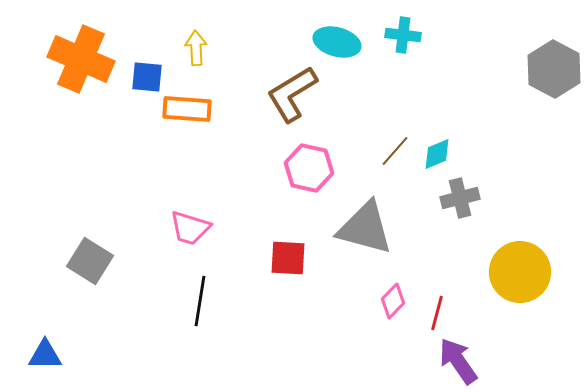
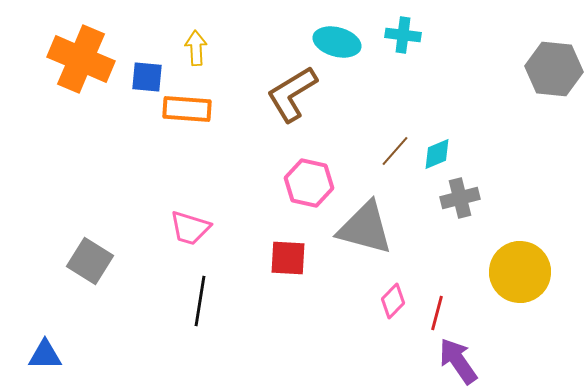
gray hexagon: rotated 22 degrees counterclockwise
pink hexagon: moved 15 px down
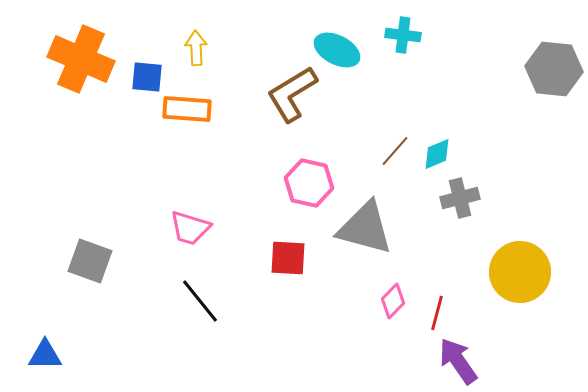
cyan ellipse: moved 8 px down; rotated 12 degrees clockwise
gray square: rotated 12 degrees counterclockwise
black line: rotated 48 degrees counterclockwise
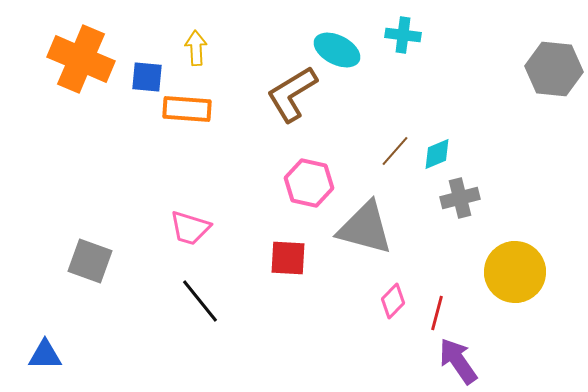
yellow circle: moved 5 px left
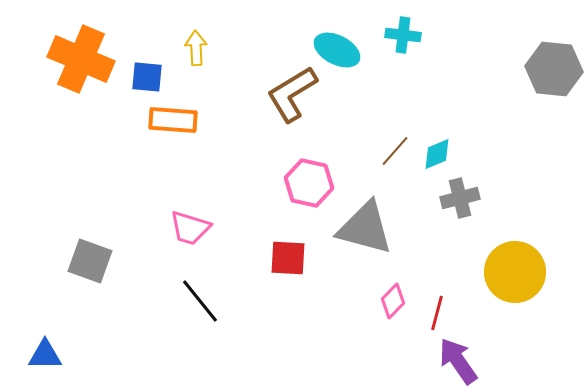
orange rectangle: moved 14 px left, 11 px down
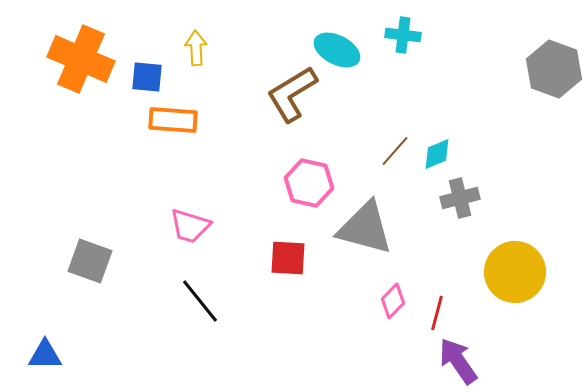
gray hexagon: rotated 14 degrees clockwise
pink trapezoid: moved 2 px up
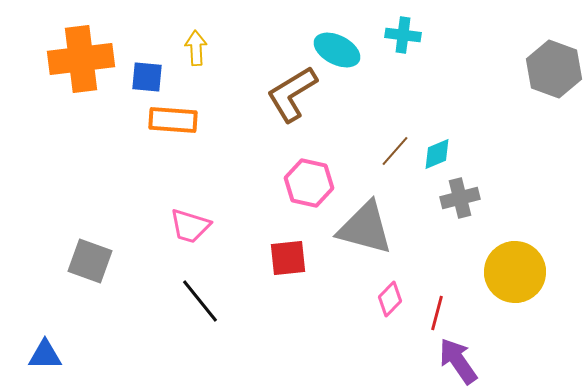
orange cross: rotated 30 degrees counterclockwise
red square: rotated 9 degrees counterclockwise
pink diamond: moved 3 px left, 2 px up
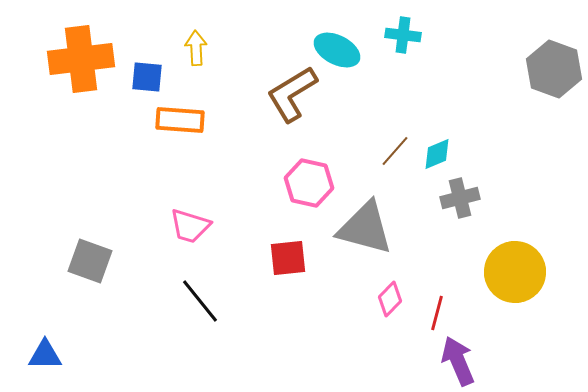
orange rectangle: moved 7 px right
purple arrow: rotated 12 degrees clockwise
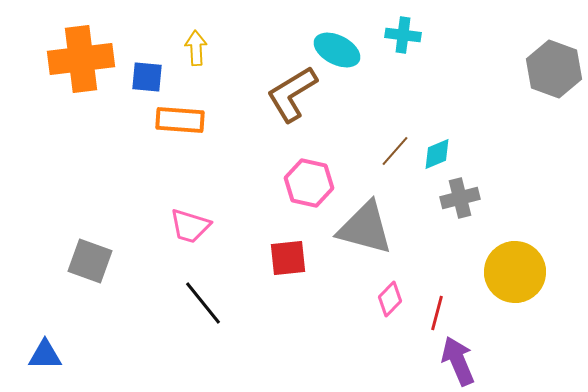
black line: moved 3 px right, 2 px down
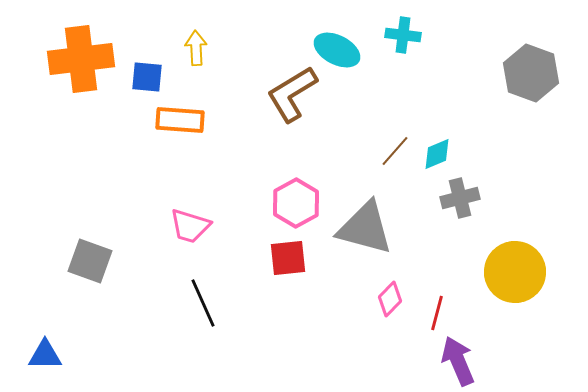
gray hexagon: moved 23 px left, 4 px down
pink hexagon: moved 13 px left, 20 px down; rotated 18 degrees clockwise
black line: rotated 15 degrees clockwise
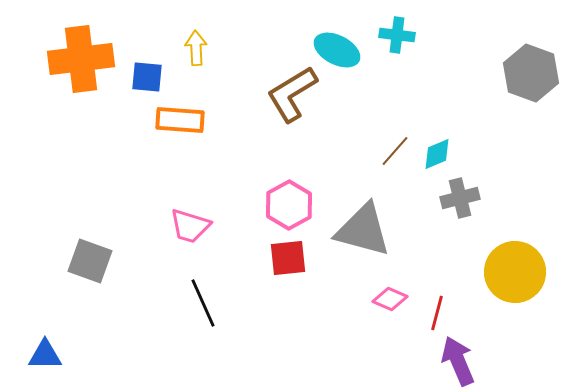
cyan cross: moved 6 px left
pink hexagon: moved 7 px left, 2 px down
gray triangle: moved 2 px left, 2 px down
pink diamond: rotated 68 degrees clockwise
